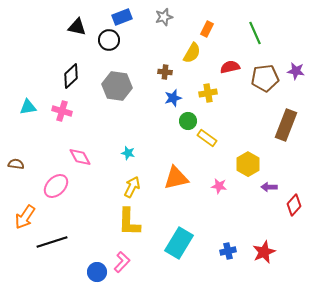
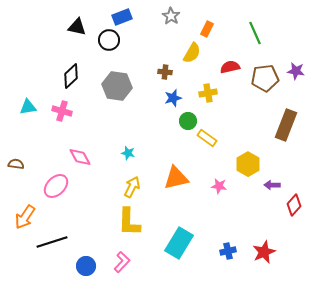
gray star: moved 7 px right, 1 px up; rotated 24 degrees counterclockwise
purple arrow: moved 3 px right, 2 px up
blue circle: moved 11 px left, 6 px up
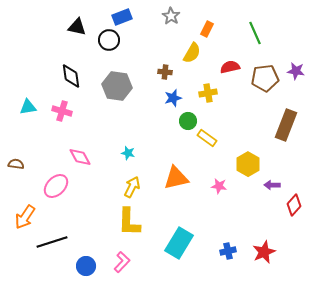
black diamond: rotated 55 degrees counterclockwise
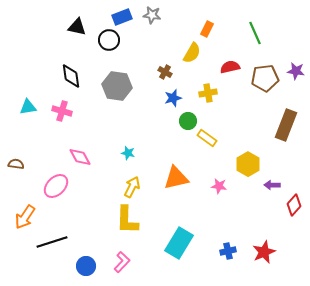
gray star: moved 19 px left, 1 px up; rotated 24 degrees counterclockwise
brown cross: rotated 24 degrees clockwise
yellow L-shape: moved 2 px left, 2 px up
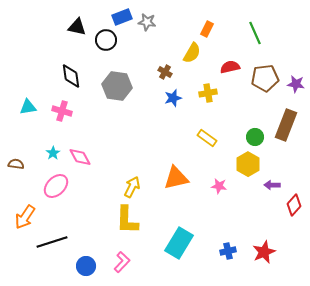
gray star: moved 5 px left, 7 px down
black circle: moved 3 px left
purple star: moved 13 px down
green circle: moved 67 px right, 16 px down
cyan star: moved 75 px left; rotated 24 degrees clockwise
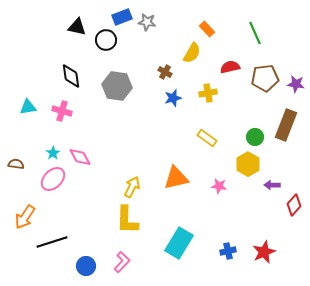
orange rectangle: rotated 70 degrees counterclockwise
pink ellipse: moved 3 px left, 7 px up
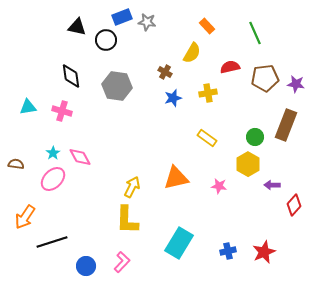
orange rectangle: moved 3 px up
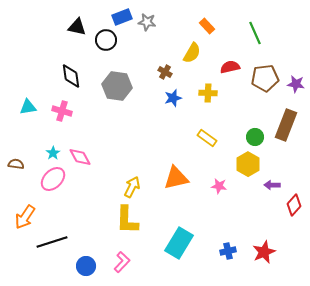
yellow cross: rotated 12 degrees clockwise
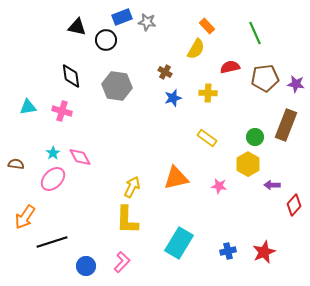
yellow semicircle: moved 4 px right, 4 px up
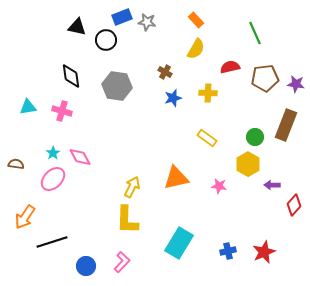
orange rectangle: moved 11 px left, 6 px up
